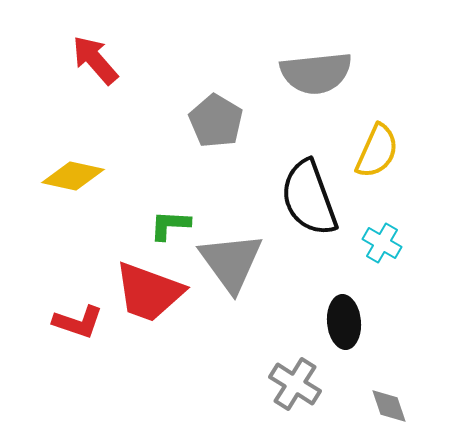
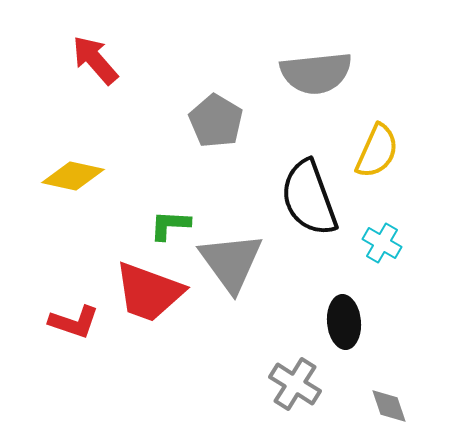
red L-shape: moved 4 px left
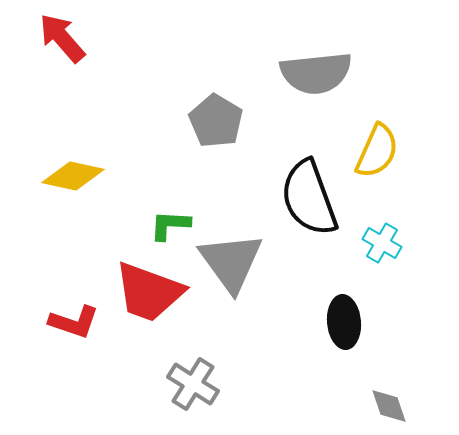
red arrow: moved 33 px left, 22 px up
gray cross: moved 102 px left
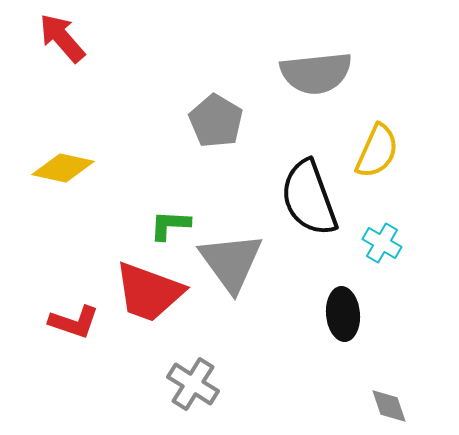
yellow diamond: moved 10 px left, 8 px up
black ellipse: moved 1 px left, 8 px up
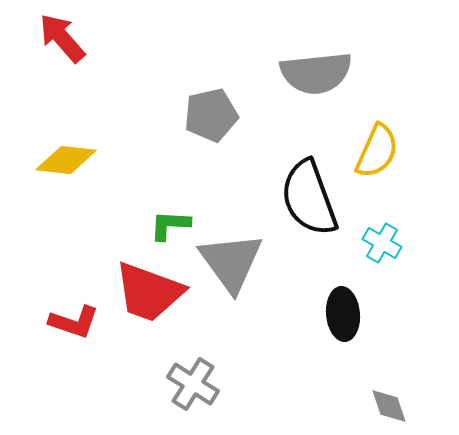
gray pentagon: moved 5 px left, 6 px up; rotated 28 degrees clockwise
yellow diamond: moved 3 px right, 8 px up; rotated 6 degrees counterclockwise
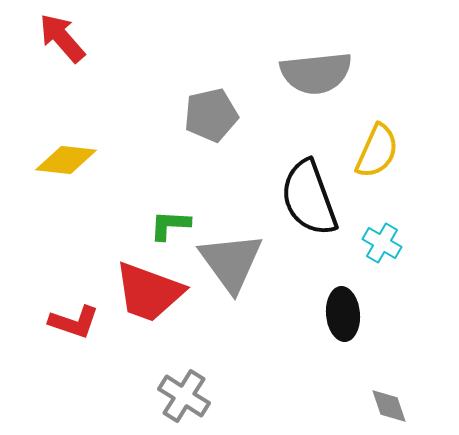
gray cross: moved 9 px left, 12 px down
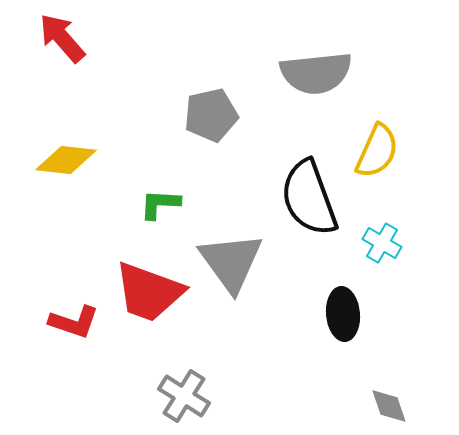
green L-shape: moved 10 px left, 21 px up
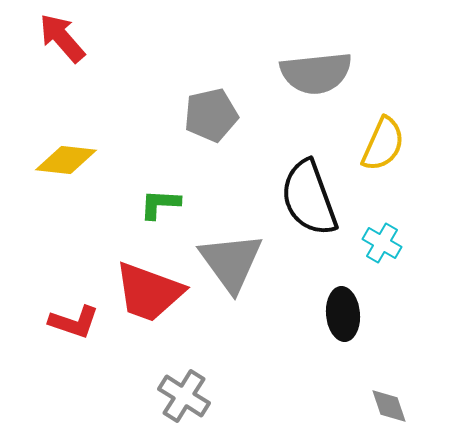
yellow semicircle: moved 6 px right, 7 px up
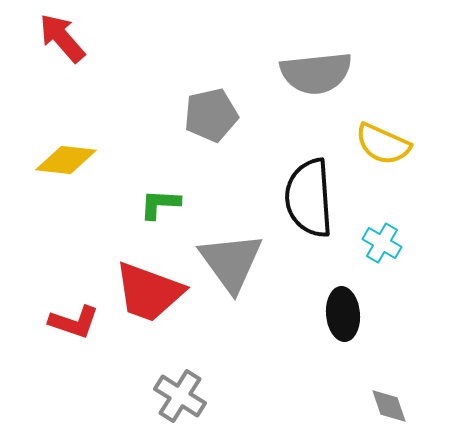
yellow semicircle: rotated 90 degrees clockwise
black semicircle: rotated 16 degrees clockwise
gray cross: moved 4 px left
